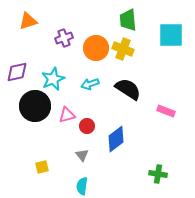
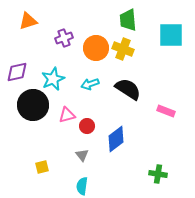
black circle: moved 2 px left, 1 px up
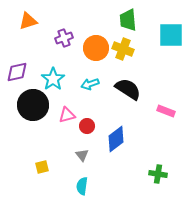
cyan star: rotated 10 degrees counterclockwise
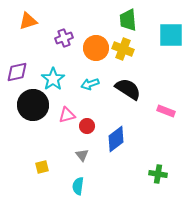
cyan semicircle: moved 4 px left
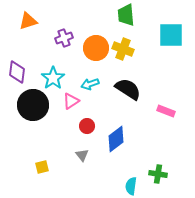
green trapezoid: moved 2 px left, 5 px up
purple diamond: rotated 70 degrees counterclockwise
cyan star: moved 1 px up
pink triangle: moved 4 px right, 14 px up; rotated 18 degrees counterclockwise
cyan semicircle: moved 53 px right
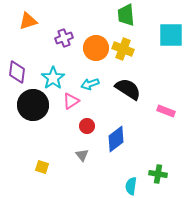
yellow square: rotated 32 degrees clockwise
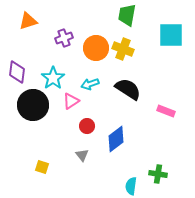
green trapezoid: moved 1 px right; rotated 15 degrees clockwise
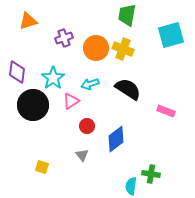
cyan square: rotated 16 degrees counterclockwise
green cross: moved 7 px left
